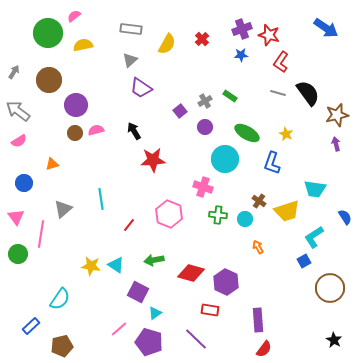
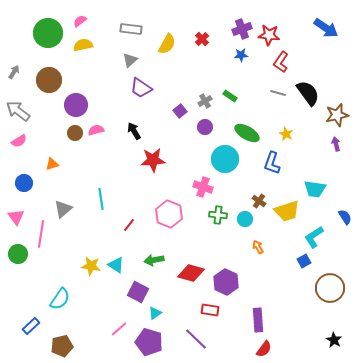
pink semicircle at (74, 16): moved 6 px right, 5 px down
red star at (269, 35): rotated 10 degrees counterclockwise
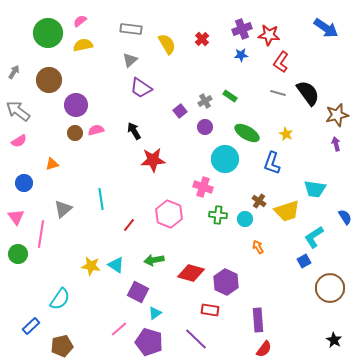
yellow semicircle at (167, 44): rotated 60 degrees counterclockwise
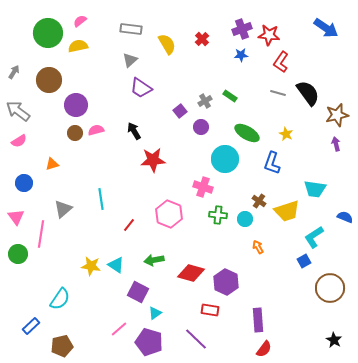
yellow semicircle at (83, 45): moved 5 px left, 1 px down
purple circle at (205, 127): moved 4 px left
blue semicircle at (345, 217): rotated 35 degrees counterclockwise
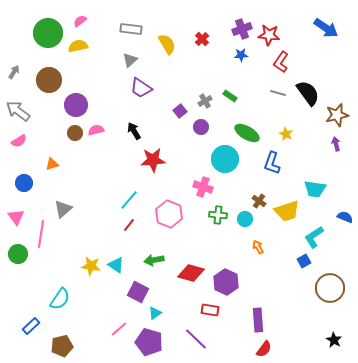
cyan line at (101, 199): moved 28 px right, 1 px down; rotated 50 degrees clockwise
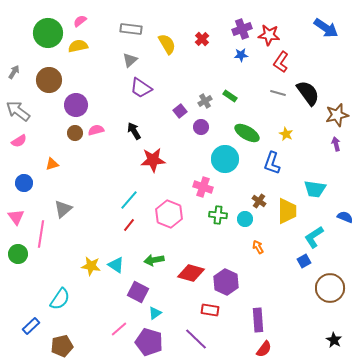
yellow trapezoid at (287, 211): rotated 72 degrees counterclockwise
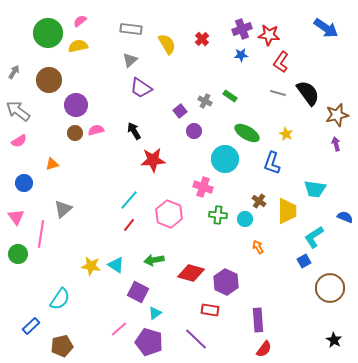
gray cross at (205, 101): rotated 32 degrees counterclockwise
purple circle at (201, 127): moved 7 px left, 4 px down
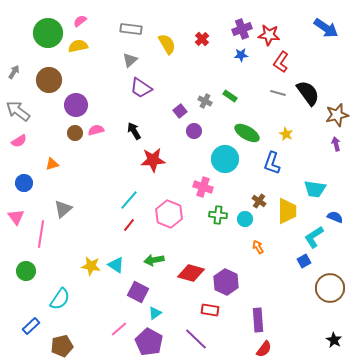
blue semicircle at (345, 217): moved 10 px left
green circle at (18, 254): moved 8 px right, 17 px down
purple pentagon at (149, 342): rotated 12 degrees clockwise
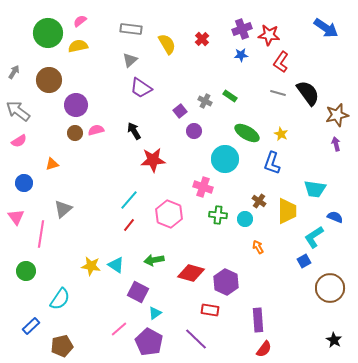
yellow star at (286, 134): moved 5 px left
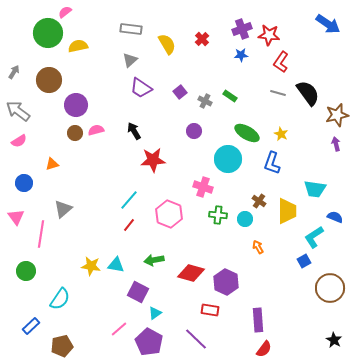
pink semicircle at (80, 21): moved 15 px left, 9 px up
blue arrow at (326, 28): moved 2 px right, 4 px up
purple square at (180, 111): moved 19 px up
cyan circle at (225, 159): moved 3 px right
cyan triangle at (116, 265): rotated 24 degrees counterclockwise
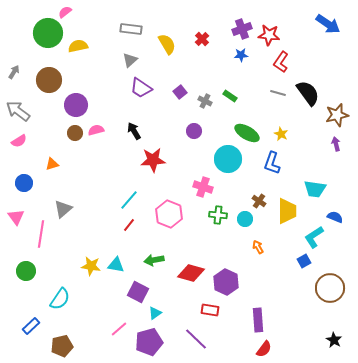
purple pentagon at (149, 342): rotated 28 degrees clockwise
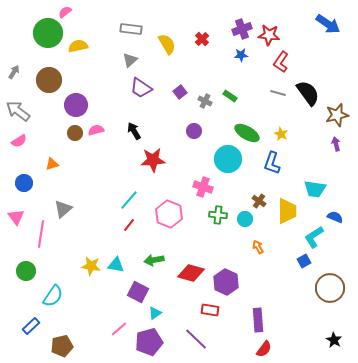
cyan semicircle at (60, 299): moved 7 px left, 3 px up
